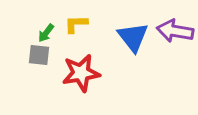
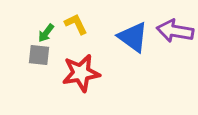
yellow L-shape: rotated 65 degrees clockwise
blue triangle: rotated 16 degrees counterclockwise
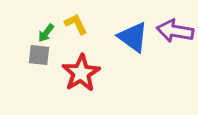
red star: rotated 21 degrees counterclockwise
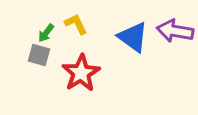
gray square: rotated 10 degrees clockwise
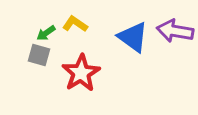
yellow L-shape: moved 1 px left; rotated 30 degrees counterclockwise
green arrow: rotated 18 degrees clockwise
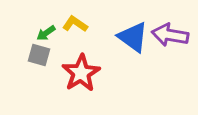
purple arrow: moved 5 px left, 4 px down
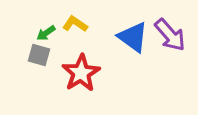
purple arrow: rotated 141 degrees counterclockwise
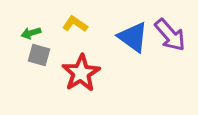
green arrow: moved 15 px left; rotated 18 degrees clockwise
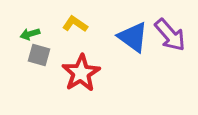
green arrow: moved 1 px left, 1 px down
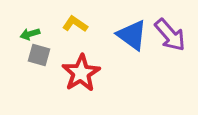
blue triangle: moved 1 px left, 2 px up
